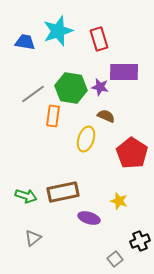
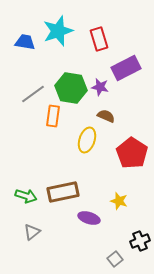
purple rectangle: moved 2 px right, 4 px up; rotated 28 degrees counterclockwise
yellow ellipse: moved 1 px right, 1 px down
gray triangle: moved 1 px left, 6 px up
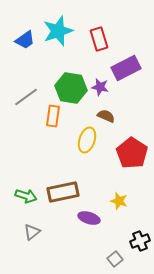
blue trapezoid: moved 2 px up; rotated 135 degrees clockwise
gray line: moved 7 px left, 3 px down
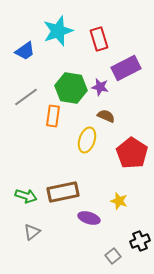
blue trapezoid: moved 11 px down
gray square: moved 2 px left, 3 px up
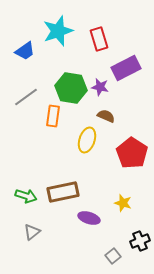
yellow star: moved 4 px right, 2 px down
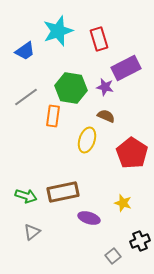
purple star: moved 5 px right
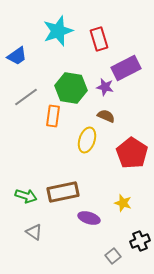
blue trapezoid: moved 8 px left, 5 px down
gray triangle: moved 2 px right; rotated 48 degrees counterclockwise
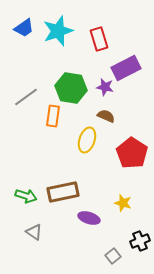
blue trapezoid: moved 7 px right, 28 px up
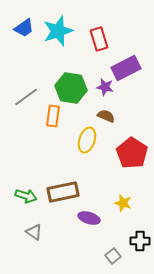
black cross: rotated 24 degrees clockwise
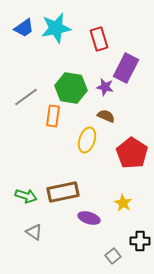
cyan star: moved 2 px left, 3 px up; rotated 8 degrees clockwise
purple rectangle: rotated 36 degrees counterclockwise
yellow star: rotated 12 degrees clockwise
